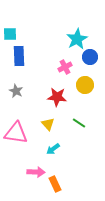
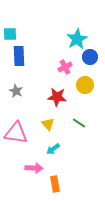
pink arrow: moved 2 px left, 4 px up
orange rectangle: rotated 14 degrees clockwise
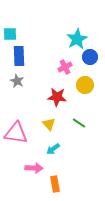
gray star: moved 1 px right, 10 px up
yellow triangle: moved 1 px right
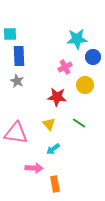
cyan star: rotated 25 degrees clockwise
blue circle: moved 3 px right
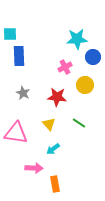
gray star: moved 6 px right, 12 px down
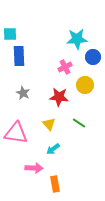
red star: moved 2 px right
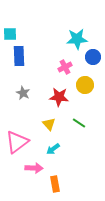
pink triangle: moved 1 px right, 9 px down; rotated 45 degrees counterclockwise
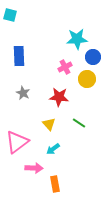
cyan square: moved 19 px up; rotated 16 degrees clockwise
yellow circle: moved 2 px right, 6 px up
